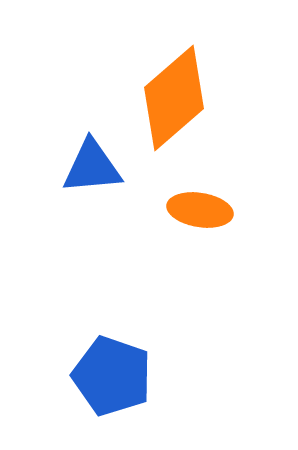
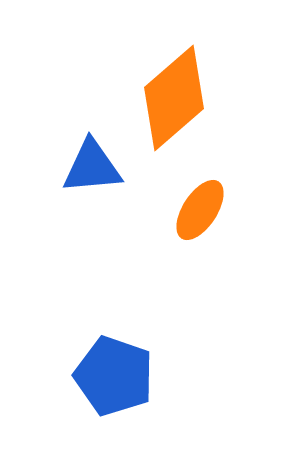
orange ellipse: rotated 66 degrees counterclockwise
blue pentagon: moved 2 px right
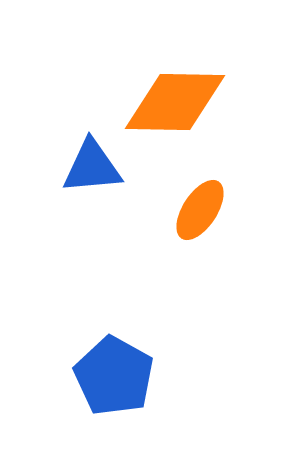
orange diamond: moved 1 px right, 4 px down; rotated 42 degrees clockwise
blue pentagon: rotated 10 degrees clockwise
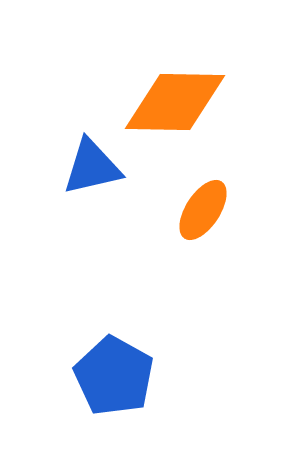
blue triangle: rotated 8 degrees counterclockwise
orange ellipse: moved 3 px right
